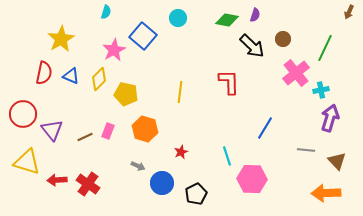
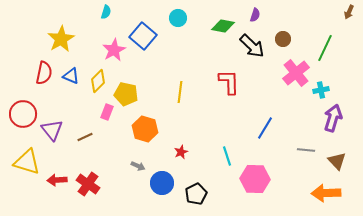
green diamond: moved 4 px left, 6 px down
yellow diamond: moved 1 px left, 2 px down
purple arrow: moved 3 px right
pink rectangle: moved 1 px left, 19 px up
pink hexagon: moved 3 px right
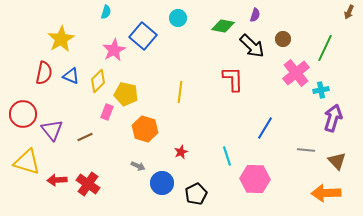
red L-shape: moved 4 px right, 3 px up
